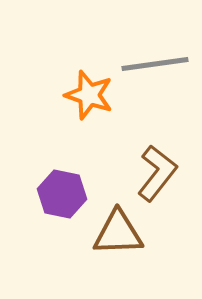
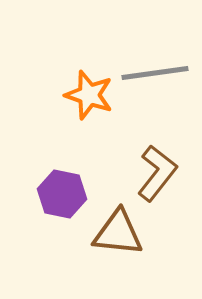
gray line: moved 9 px down
brown triangle: rotated 8 degrees clockwise
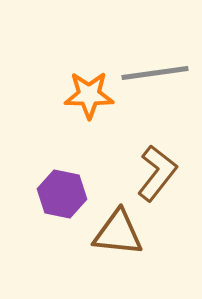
orange star: rotated 18 degrees counterclockwise
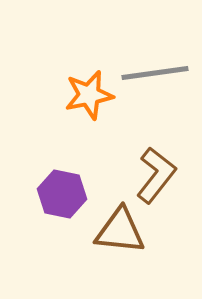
orange star: rotated 12 degrees counterclockwise
brown L-shape: moved 1 px left, 2 px down
brown triangle: moved 2 px right, 2 px up
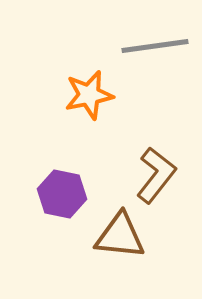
gray line: moved 27 px up
brown triangle: moved 5 px down
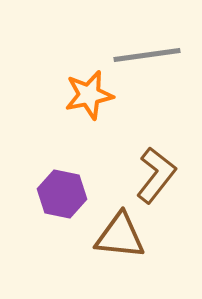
gray line: moved 8 px left, 9 px down
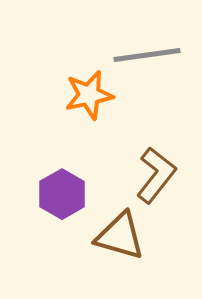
purple hexagon: rotated 18 degrees clockwise
brown triangle: rotated 10 degrees clockwise
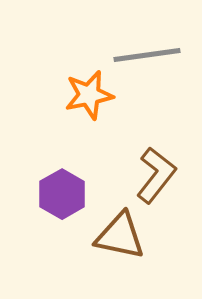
brown triangle: rotated 4 degrees counterclockwise
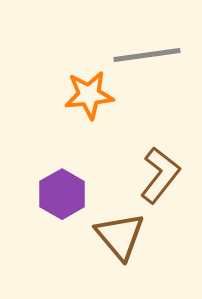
orange star: rotated 6 degrees clockwise
brown L-shape: moved 4 px right
brown triangle: rotated 38 degrees clockwise
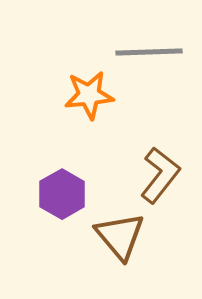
gray line: moved 2 px right, 3 px up; rotated 6 degrees clockwise
